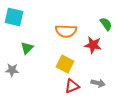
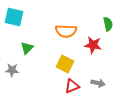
green semicircle: moved 2 px right; rotated 24 degrees clockwise
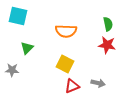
cyan square: moved 4 px right, 1 px up
red star: moved 14 px right
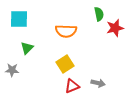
cyan square: moved 1 px right, 3 px down; rotated 12 degrees counterclockwise
green semicircle: moved 9 px left, 10 px up
red star: moved 8 px right, 17 px up; rotated 24 degrees counterclockwise
yellow square: rotated 30 degrees clockwise
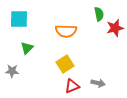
gray star: moved 1 px down
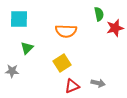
yellow square: moved 3 px left, 1 px up
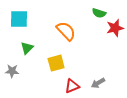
green semicircle: moved 1 px up; rotated 120 degrees clockwise
orange semicircle: rotated 135 degrees counterclockwise
yellow square: moved 6 px left; rotated 18 degrees clockwise
gray arrow: rotated 136 degrees clockwise
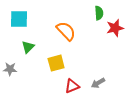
green semicircle: rotated 112 degrees counterclockwise
green triangle: moved 1 px right, 1 px up
gray star: moved 2 px left, 2 px up
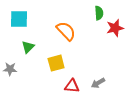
red triangle: rotated 28 degrees clockwise
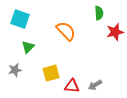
cyan square: moved 1 px right; rotated 18 degrees clockwise
red star: moved 4 px down
yellow square: moved 5 px left, 10 px down
gray star: moved 5 px right, 1 px down; rotated 16 degrees counterclockwise
gray arrow: moved 3 px left, 2 px down
